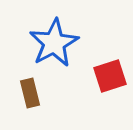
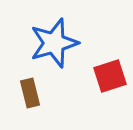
blue star: rotated 12 degrees clockwise
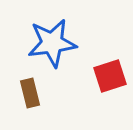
blue star: moved 2 px left; rotated 9 degrees clockwise
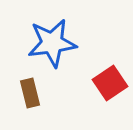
red square: moved 7 px down; rotated 16 degrees counterclockwise
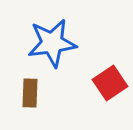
brown rectangle: rotated 16 degrees clockwise
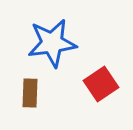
red square: moved 9 px left, 1 px down
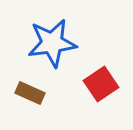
brown rectangle: rotated 68 degrees counterclockwise
